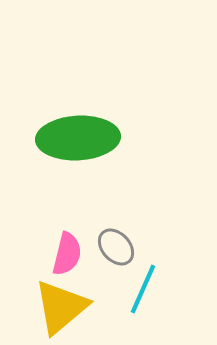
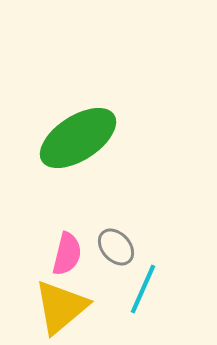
green ellipse: rotated 30 degrees counterclockwise
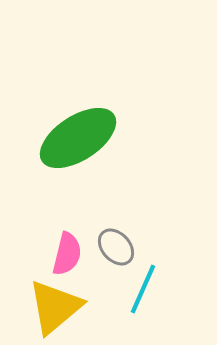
yellow triangle: moved 6 px left
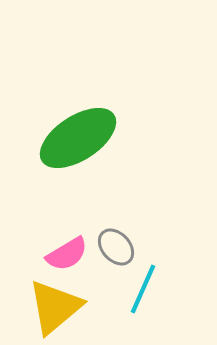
pink semicircle: rotated 45 degrees clockwise
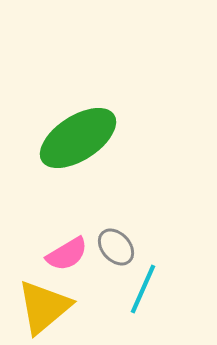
yellow triangle: moved 11 px left
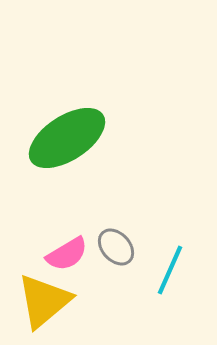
green ellipse: moved 11 px left
cyan line: moved 27 px right, 19 px up
yellow triangle: moved 6 px up
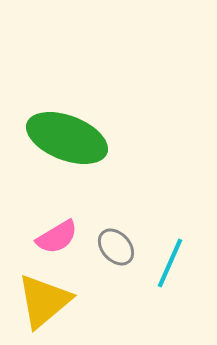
green ellipse: rotated 54 degrees clockwise
pink semicircle: moved 10 px left, 17 px up
cyan line: moved 7 px up
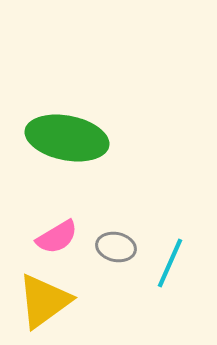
green ellipse: rotated 10 degrees counterclockwise
gray ellipse: rotated 36 degrees counterclockwise
yellow triangle: rotated 4 degrees clockwise
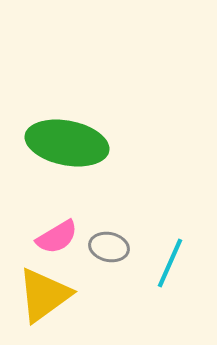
green ellipse: moved 5 px down
gray ellipse: moved 7 px left
yellow triangle: moved 6 px up
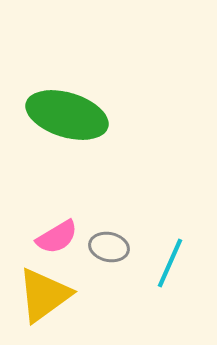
green ellipse: moved 28 px up; rotated 6 degrees clockwise
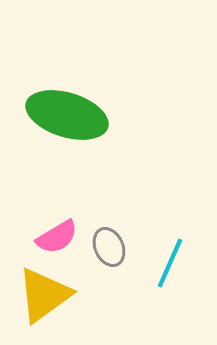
gray ellipse: rotated 54 degrees clockwise
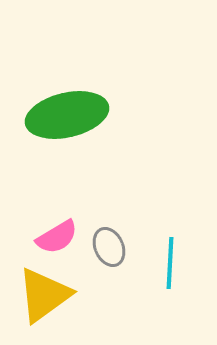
green ellipse: rotated 30 degrees counterclockwise
cyan line: rotated 21 degrees counterclockwise
